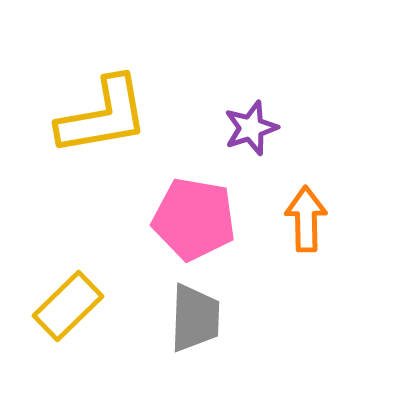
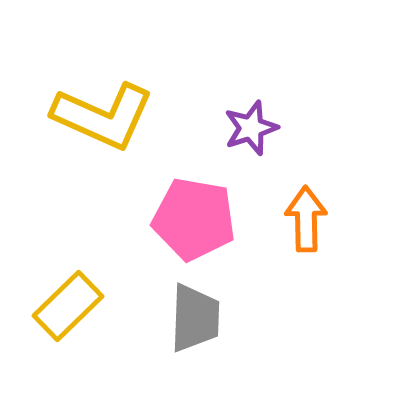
yellow L-shape: rotated 34 degrees clockwise
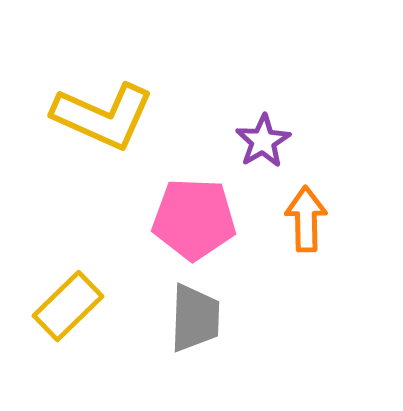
purple star: moved 12 px right, 13 px down; rotated 12 degrees counterclockwise
pink pentagon: rotated 8 degrees counterclockwise
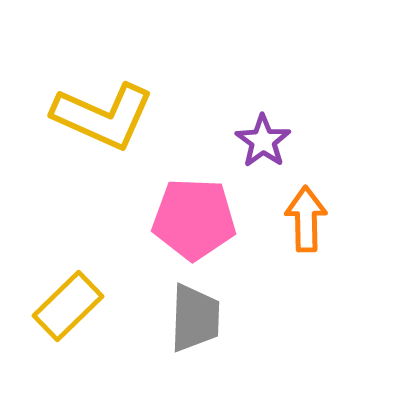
purple star: rotated 6 degrees counterclockwise
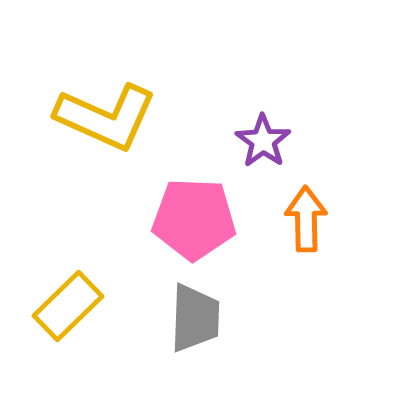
yellow L-shape: moved 3 px right, 1 px down
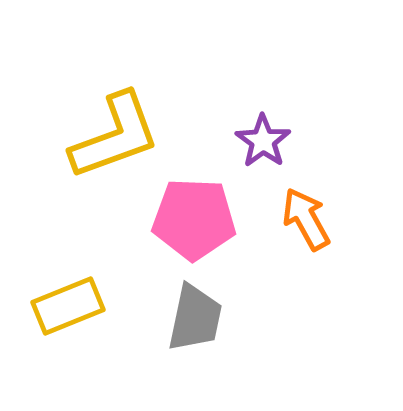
yellow L-shape: moved 9 px right, 19 px down; rotated 44 degrees counterclockwise
orange arrow: rotated 28 degrees counterclockwise
yellow rectangle: rotated 22 degrees clockwise
gray trapezoid: rotated 10 degrees clockwise
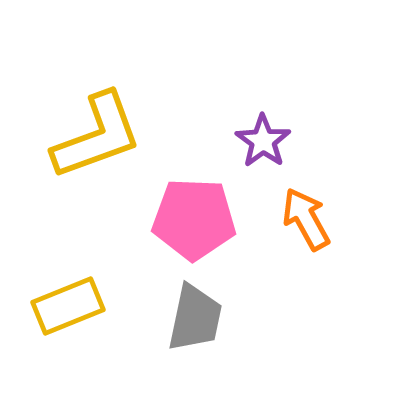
yellow L-shape: moved 18 px left
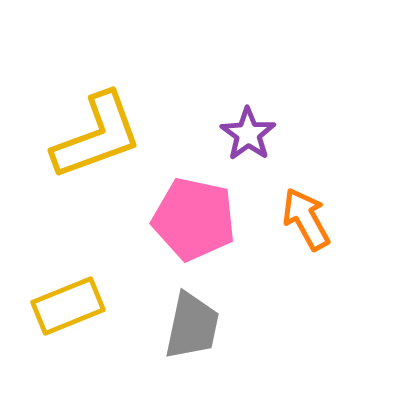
purple star: moved 15 px left, 7 px up
pink pentagon: rotated 10 degrees clockwise
gray trapezoid: moved 3 px left, 8 px down
